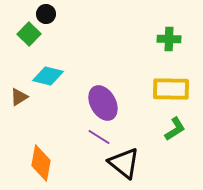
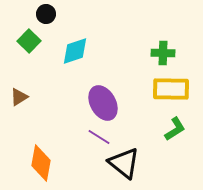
green square: moved 7 px down
green cross: moved 6 px left, 14 px down
cyan diamond: moved 27 px right, 25 px up; rotated 32 degrees counterclockwise
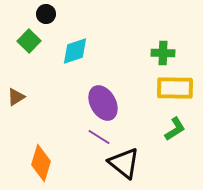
yellow rectangle: moved 4 px right, 1 px up
brown triangle: moved 3 px left
orange diamond: rotated 6 degrees clockwise
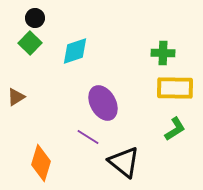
black circle: moved 11 px left, 4 px down
green square: moved 1 px right, 2 px down
purple line: moved 11 px left
black triangle: moved 1 px up
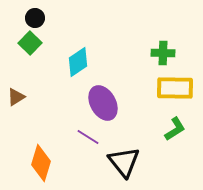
cyan diamond: moved 3 px right, 11 px down; rotated 16 degrees counterclockwise
black triangle: rotated 12 degrees clockwise
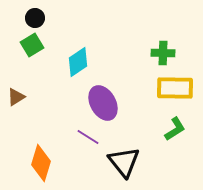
green square: moved 2 px right, 2 px down; rotated 15 degrees clockwise
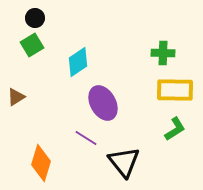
yellow rectangle: moved 2 px down
purple line: moved 2 px left, 1 px down
